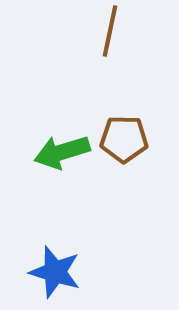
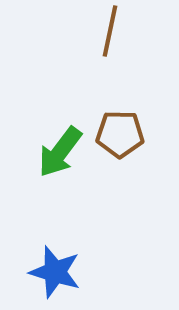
brown pentagon: moved 4 px left, 5 px up
green arrow: moved 2 px left; rotated 36 degrees counterclockwise
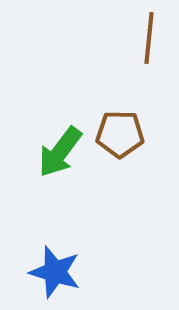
brown line: moved 39 px right, 7 px down; rotated 6 degrees counterclockwise
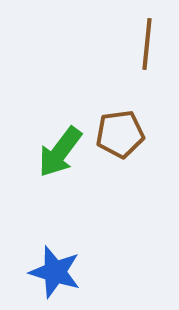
brown line: moved 2 px left, 6 px down
brown pentagon: rotated 9 degrees counterclockwise
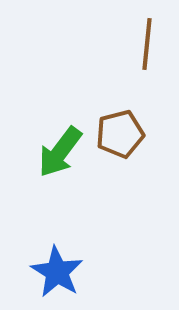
brown pentagon: rotated 6 degrees counterclockwise
blue star: moved 2 px right; rotated 14 degrees clockwise
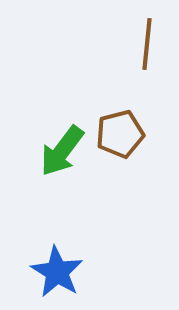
green arrow: moved 2 px right, 1 px up
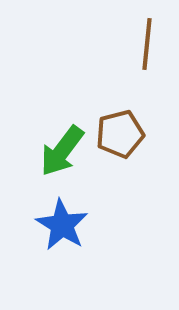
blue star: moved 5 px right, 47 px up
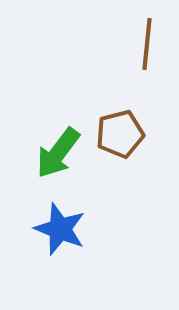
green arrow: moved 4 px left, 2 px down
blue star: moved 2 px left, 4 px down; rotated 10 degrees counterclockwise
